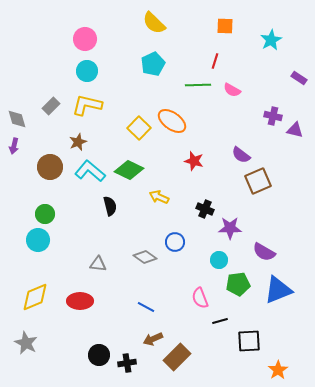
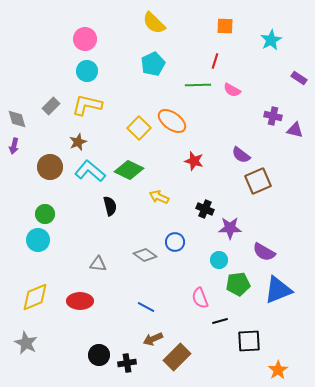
gray diamond at (145, 257): moved 2 px up
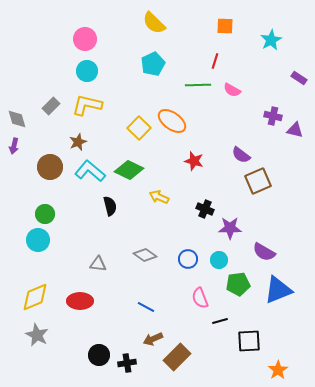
blue circle at (175, 242): moved 13 px right, 17 px down
gray star at (26, 343): moved 11 px right, 8 px up
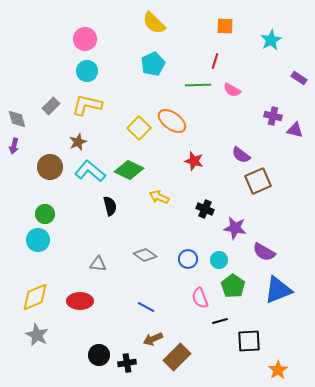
purple star at (230, 228): moved 5 px right; rotated 10 degrees clockwise
green pentagon at (238, 284): moved 5 px left, 2 px down; rotated 30 degrees counterclockwise
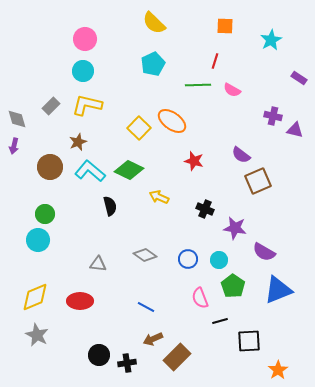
cyan circle at (87, 71): moved 4 px left
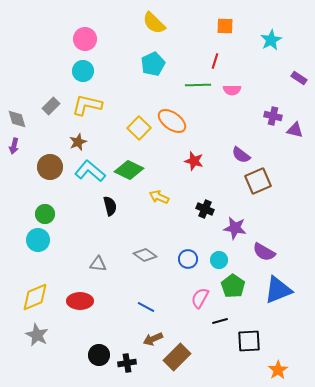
pink semicircle at (232, 90): rotated 30 degrees counterclockwise
pink semicircle at (200, 298): rotated 50 degrees clockwise
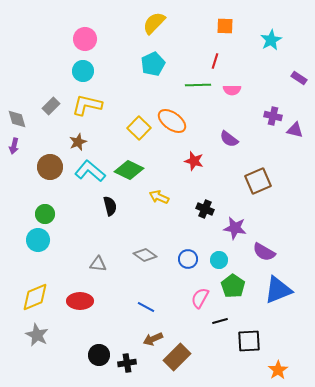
yellow semicircle at (154, 23): rotated 90 degrees clockwise
purple semicircle at (241, 155): moved 12 px left, 16 px up
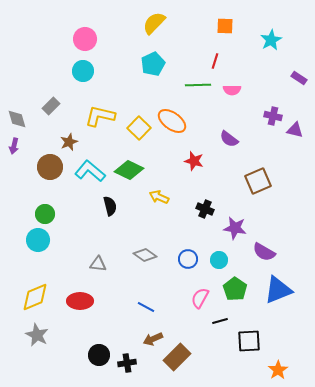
yellow L-shape at (87, 105): moved 13 px right, 11 px down
brown star at (78, 142): moved 9 px left
green pentagon at (233, 286): moved 2 px right, 3 px down
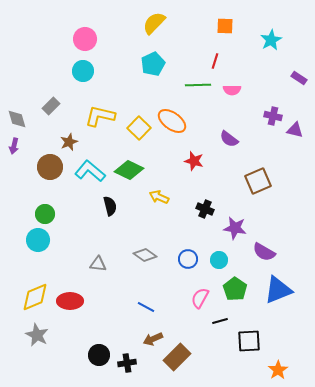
red ellipse at (80, 301): moved 10 px left
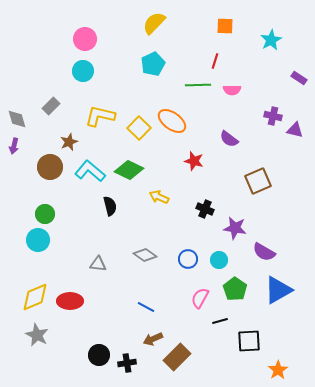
blue triangle at (278, 290): rotated 8 degrees counterclockwise
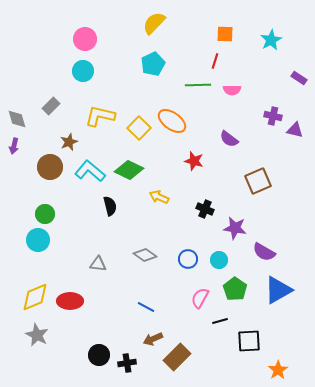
orange square at (225, 26): moved 8 px down
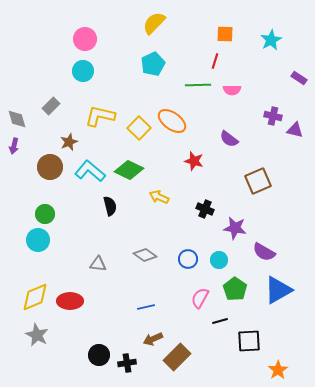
blue line at (146, 307): rotated 42 degrees counterclockwise
